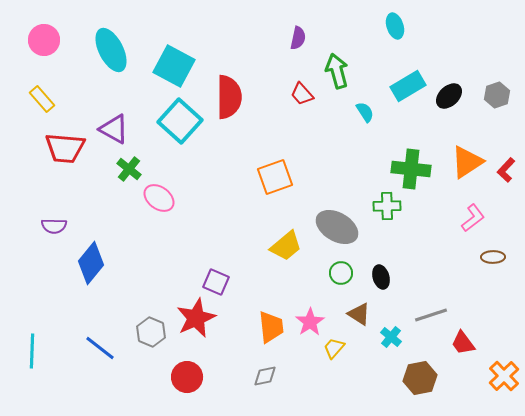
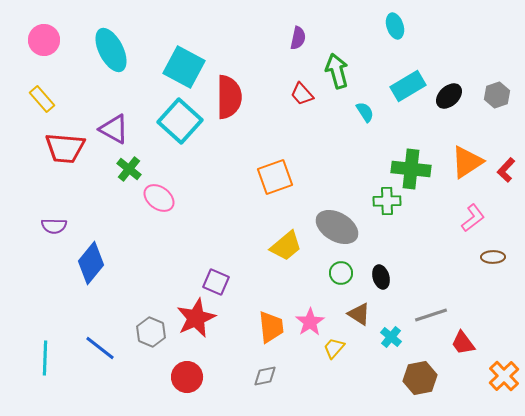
cyan square at (174, 66): moved 10 px right, 1 px down
green cross at (387, 206): moved 5 px up
cyan line at (32, 351): moved 13 px right, 7 px down
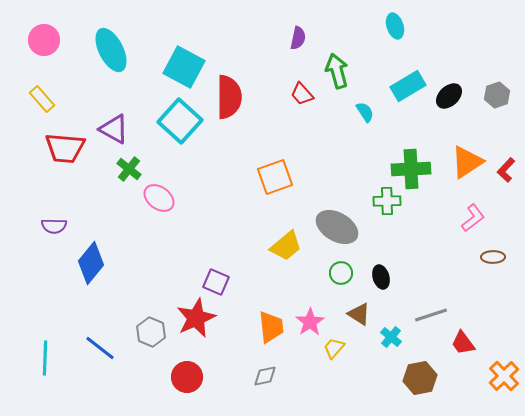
green cross at (411, 169): rotated 9 degrees counterclockwise
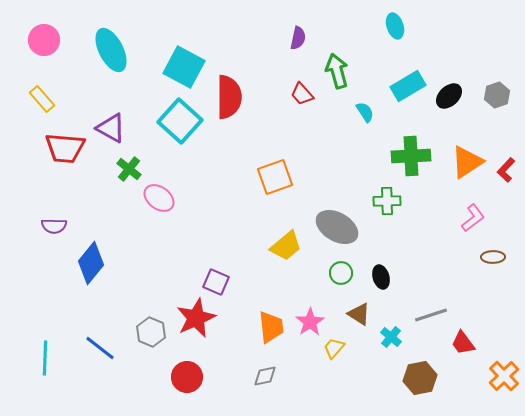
purple triangle at (114, 129): moved 3 px left, 1 px up
green cross at (411, 169): moved 13 px up
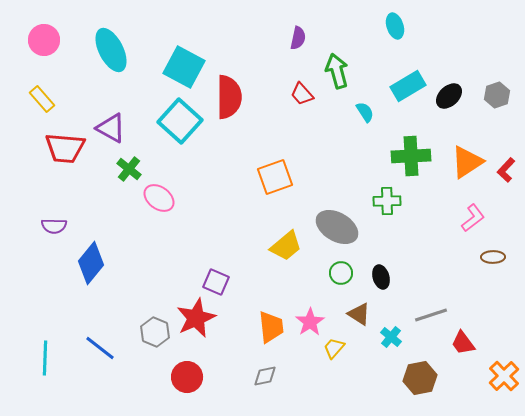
gray hexagon at (151, 332): moved 4 px right
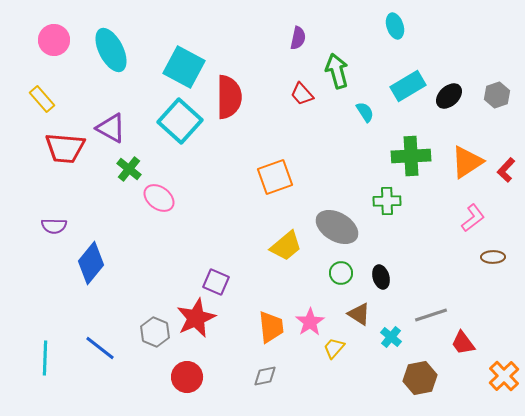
pink circle at (44, 40): moved 10 px right
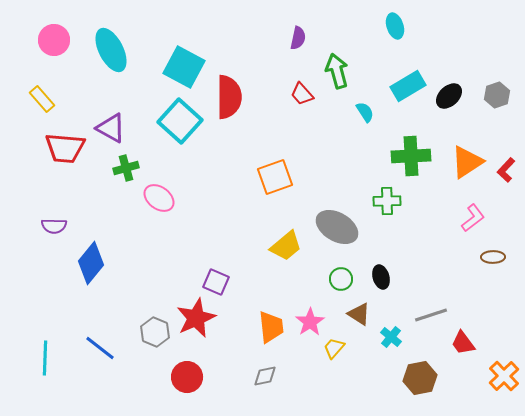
green cross at (129, 169): moved 3 px left, 1 px up; rotated 35 degrees clockwise
green circle at (341, 273): moved 6 px down
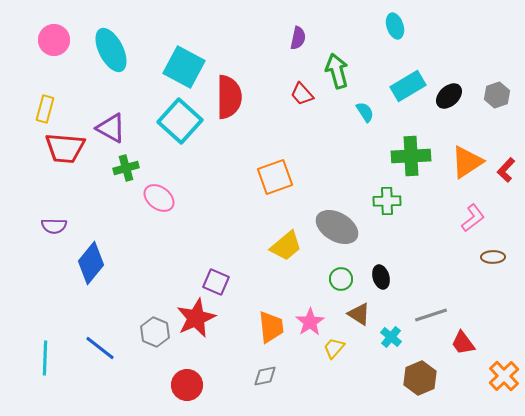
yellow rectangle at (42, 99): moved 3 px right, 10 px down; rotated 56 degrees clockwise
red circle at (187, 377): moved 8 px down
brown hexagon at (420, 378): rotated 12 degrees counterclockwise
